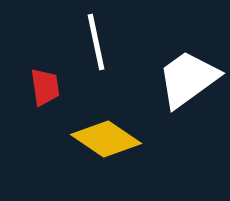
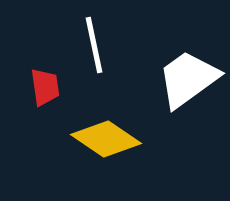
white line: moved 2 px left, 3 px down
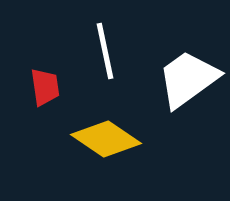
white line: moved 11 px right, 6 px down
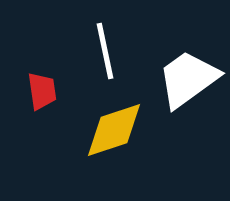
red trapezoid: moved 3 px left, 4 px down
yellow diamond: moved 8 px right, 9 px up; rotated 52 degrees counterclockwise
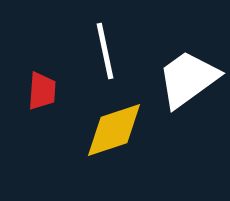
red trapezoid: rotated 12 degrees clockwise
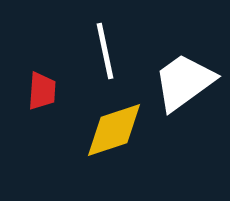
white trapezoid: moved 4 px left, 3 px down
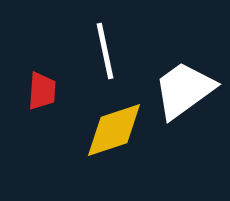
white trapezoid: moved 8 px down
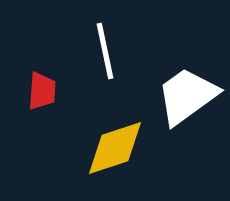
white trapezoid: moved 3 px right, 6 px down
yellow diamond: moved 1 px right, 18 px down
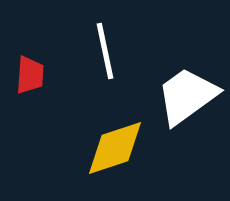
red trapezoid: moved 12 px left, 16 px up
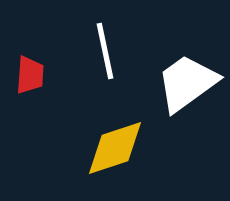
white trapezoid: moved 13 px up
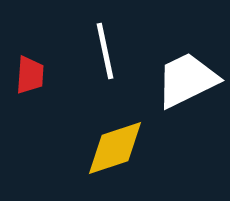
white trapezoid: moved 3 px up; rotated 10 degrees clockwise
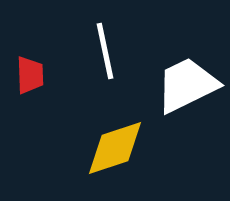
red trapezoid: rotated 6 degrees counterclockwise
white trapezoid: moved 5 px down
